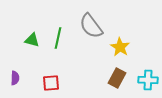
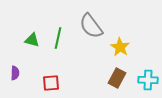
purple semicircle: moved 5 px up
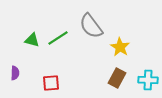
green line: rotated 45 degrees clockwise
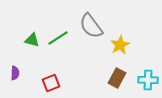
yellow star: moved 2 px up; rotated 12 degrees clockwise
red square: rotated 18 degrees counterclockwise
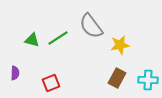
yellow star: rotated 18 degrees clockwise
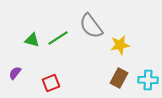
purple semicircle: rotated 144 degrees counterclockwise
brown rectangle: moved 2 px right
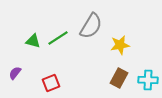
gray semicircle: rotated 112 degrees counterclockwise
green triangle: moved 1 px right, 1 px down
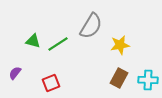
green line: moved 6 px down
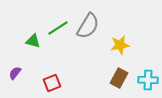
gray semicircle: moved 3 px left
green line: moved 16 px up
red square: moved 1 px right
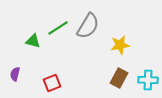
purple semicircle: moved 1 px down; rotated 24 degrees counterclockwise
